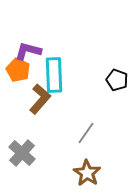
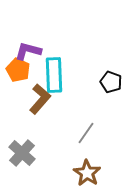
black pentagon: moved 6 px left, 2 px down
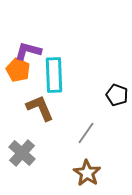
black pentagon: moved 6 px right, 13 px down
brown L-shape: moved 9 px down; rotated 64 degrees counterclockwise
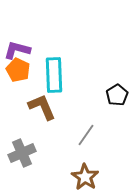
purple L-shape: moved 11 px left, 1 px up
black pentagon: rotated 20 degrees clockwise
brown L-shape: moved 2 px right, 1 px up
gray line: moved 2 px down
gray cross: rotated 24 degrees clockwise
brown star: moved 2 px left, 4 px down
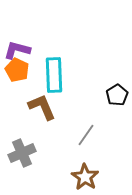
orange pentagon: moved 1 px left
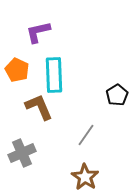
purple L-shape: moved 21 px right, 18 px up; rotated 28 degrees counterclockwise
brown L-shape: moved 3 px left
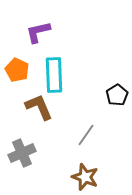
brown star: rotated 12 degrees counterclockwise
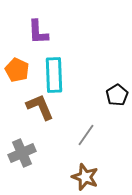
purple L-shape: rotated 80 degrees counterclockwise
brown L-shape: moved 1 px right
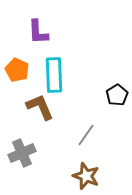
brown star: moved 1 px right, 1 px up
